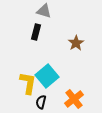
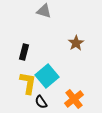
black rectangle: moved 12 px left, 20 px down
black semicircle: rotated 48 degrees counterclockwise
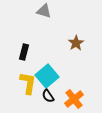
black semicircle: moved 7 px right, 6 px up
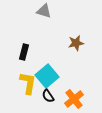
brown star: rotated 21 degrees clockwise
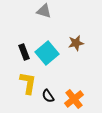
black rectangle: rotated 35 degrees counterclockwise
cyan square: moved 23 px up
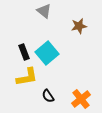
gray triangle: rotated 21 degrees clockwise
brown star: moved 3 px right, 17 px up
yellow L-shape: moved 1 px left, 6 px up; rotated 70 degrees clockwise
orange cross: moved 7 px right
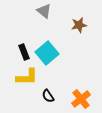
brown star: moved 1 px up
yellow L-shape: rotated 10 degrees clockwise
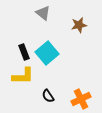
gray triangle: moved 1 px left, 2 px down
yellow L-shape: moved 4 px left, 1 px up
orange cross: rotated 12 degrees clockwise
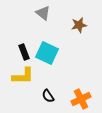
cyan square: rotated 25 degrees counterclockwise
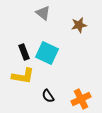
yellow L-shape: rotated 10 degrees clockwise
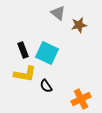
gray triangle: moved 15 px right
black rectangle: moved 1 px left, 2 px up
yellow L-shape: moved 2 px right, 2 px up
black semicircle: moved 2 px left, 10 px up
